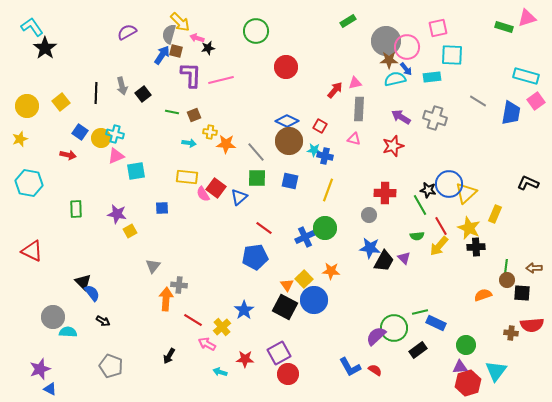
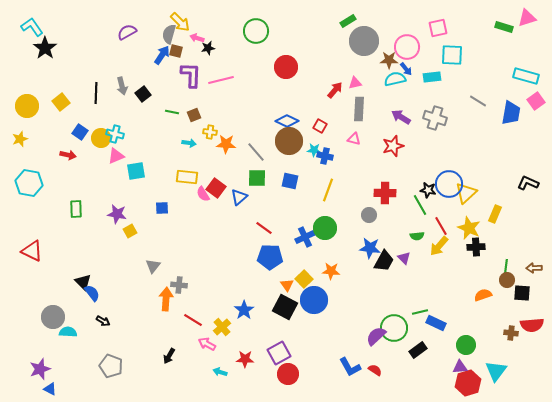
gray circle at (386, 41): moved 22 px left
blue pentagon at (255, 257): moved 15 px right; rotated 10 degrees clockwise
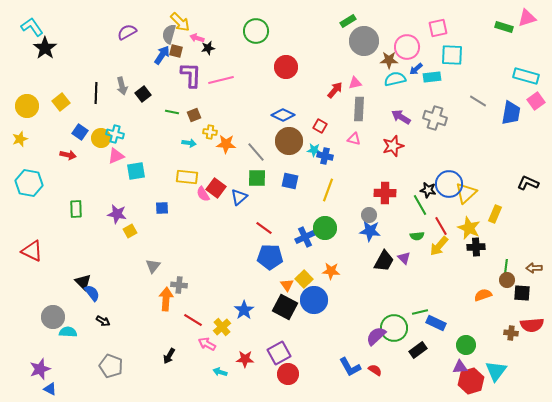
blue arrow at (406, 69): moved 10 px right; rotated 88 degrees clockwise
blue diamond at (287, 121): moved 4 px left, 6 px up
blue star at (370, 248): moved 17 px up
red hexagon at (468, 383): moved 3 px right, 2 px up
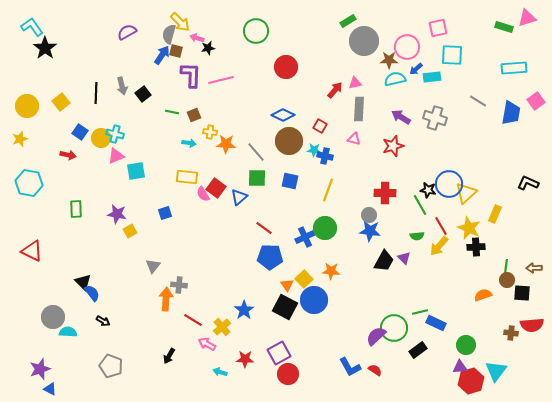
cyan rectangle at (526, 76): moved 12 px left, 8 px up; rotated 20 degrees counterclockwise
blue square at (162, 208): moved 3 px right, 5 px down; rotated 16 degrees counterclockwise
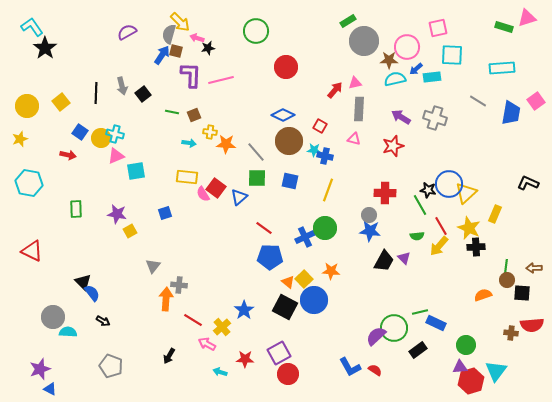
cyan rectangle at (514, 68): moved 12 px left
orange triangle at (287, 285): moved 1 px right, 3 px up; rotated 16 degrees counterclockwise
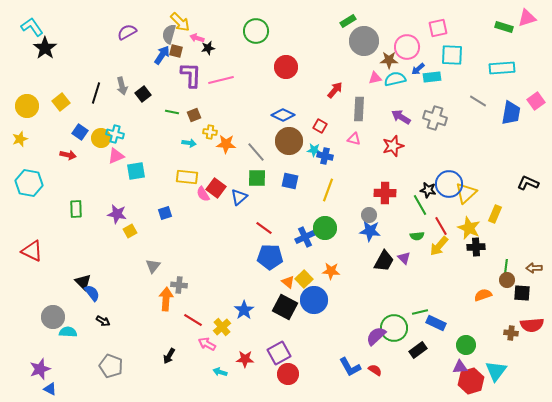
blue arrow at (416, 69): moved 2 px right
pink triangle at (355, 83): moved 20 px right, 5 px up
black line at (96, 93): rotated 15 degrees clockwise
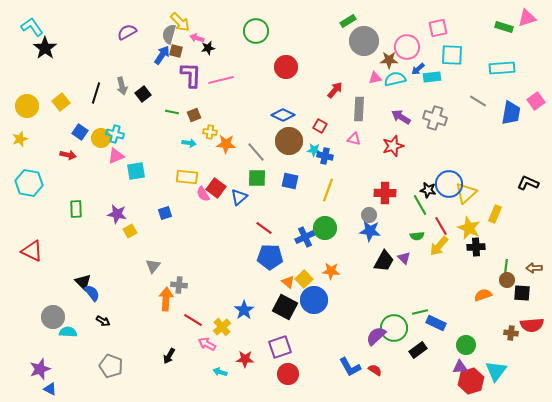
purple square at (279, 353): moved 1 px right, 6 px up; rotated 10 degrees clockwise
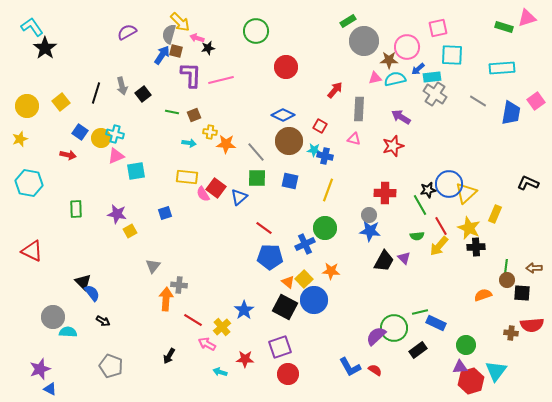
gray cross at (435, 118): moved 24 px up; rotated 15 degrees clockwise
black star at (428, 190): rotated 21 degrees counterclockwise
blue cross at (305, 237): moved 7 px down
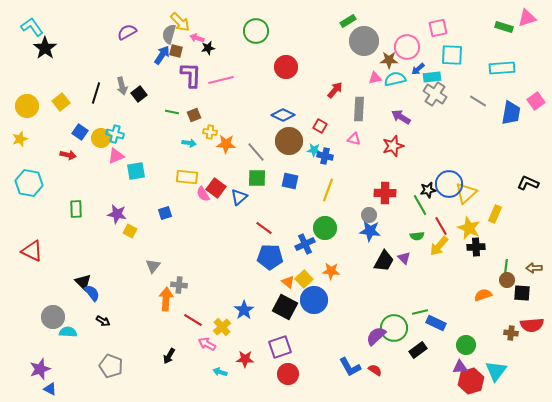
black square at (143, 94): moved 4 px left
yellow square at (130, 231): rotated 32 degrees counterclockwise
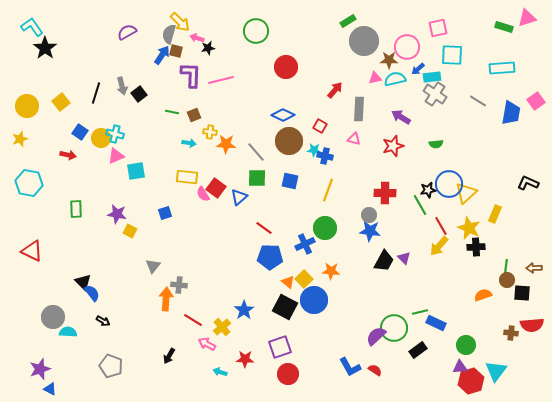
green semicircle at (417, 236): moved 19 px right, 92 px up
